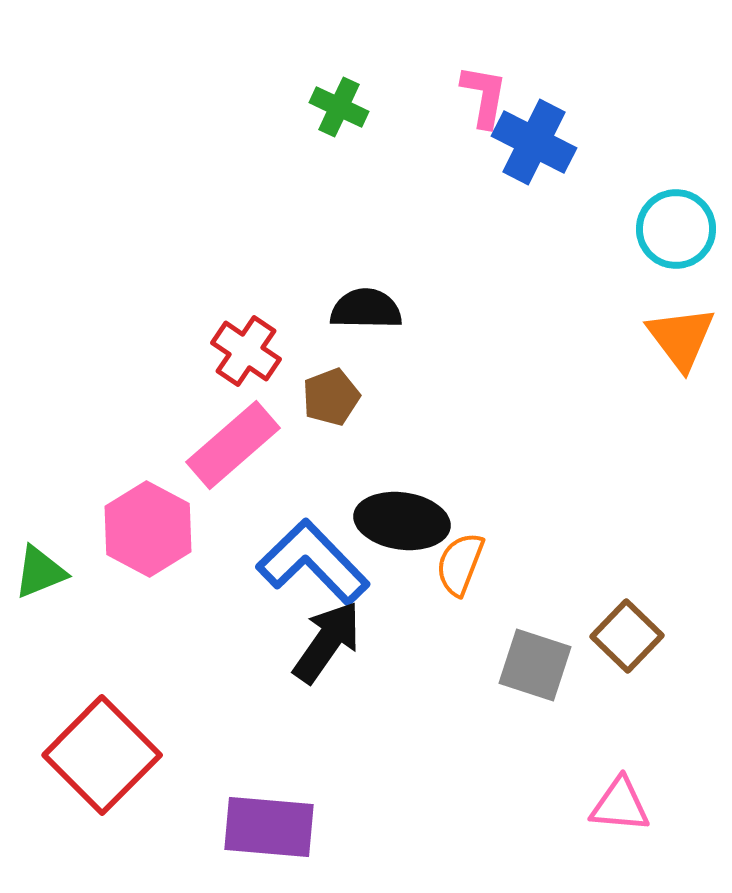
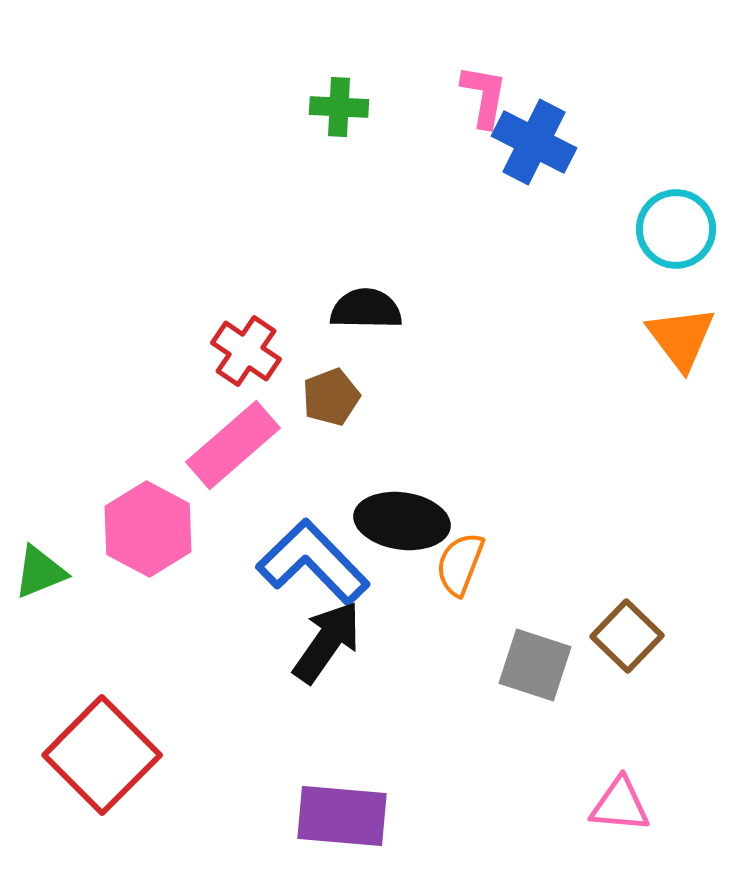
green cross: rotated 22 degrees counterclockwise
purple rectangle: moved 73 px right, 11 px up
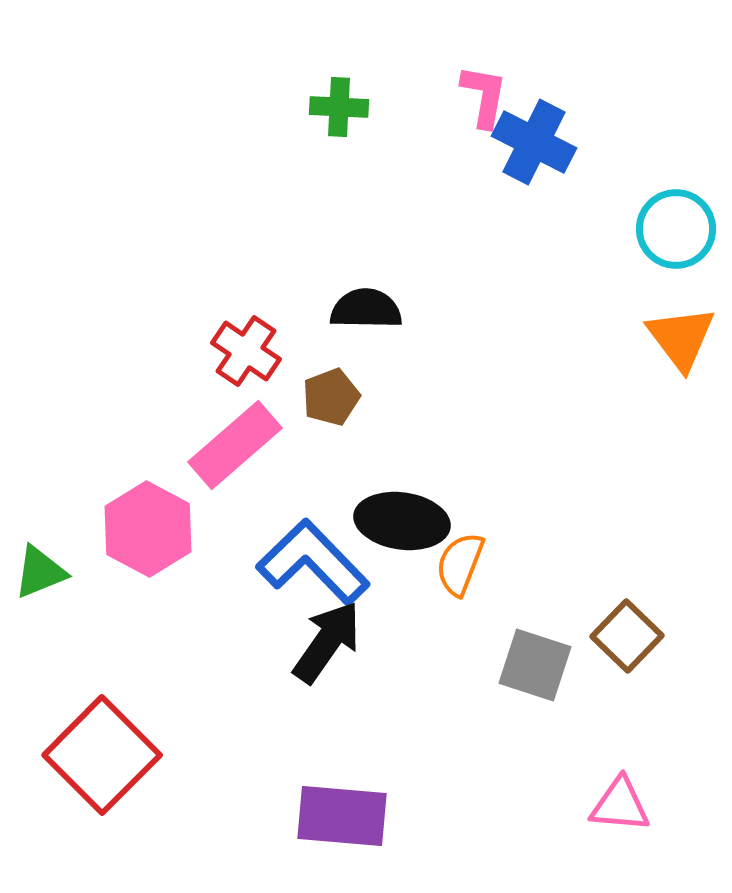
pink rectangle: moved 2 px right
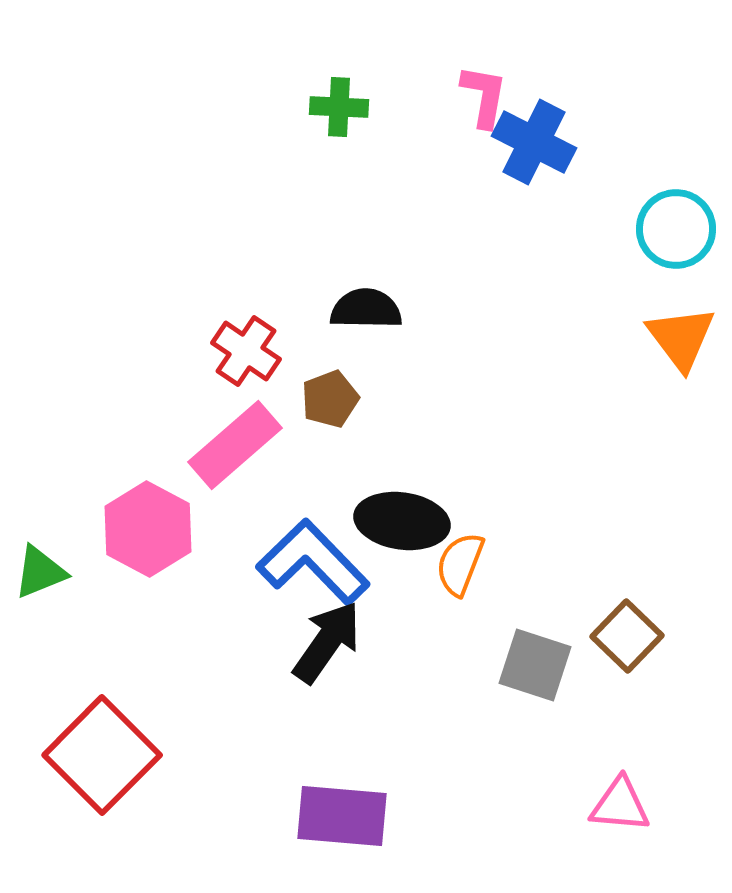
brown pentagon: moved 1 px left, 2 px down
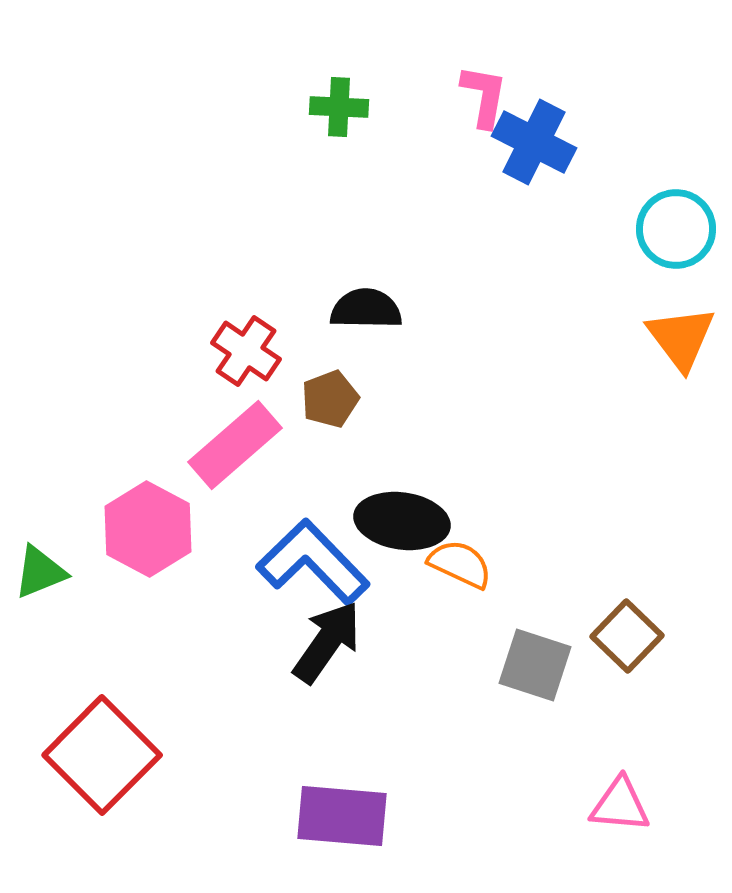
orange semicircle: rotated 94 degrees clockwise
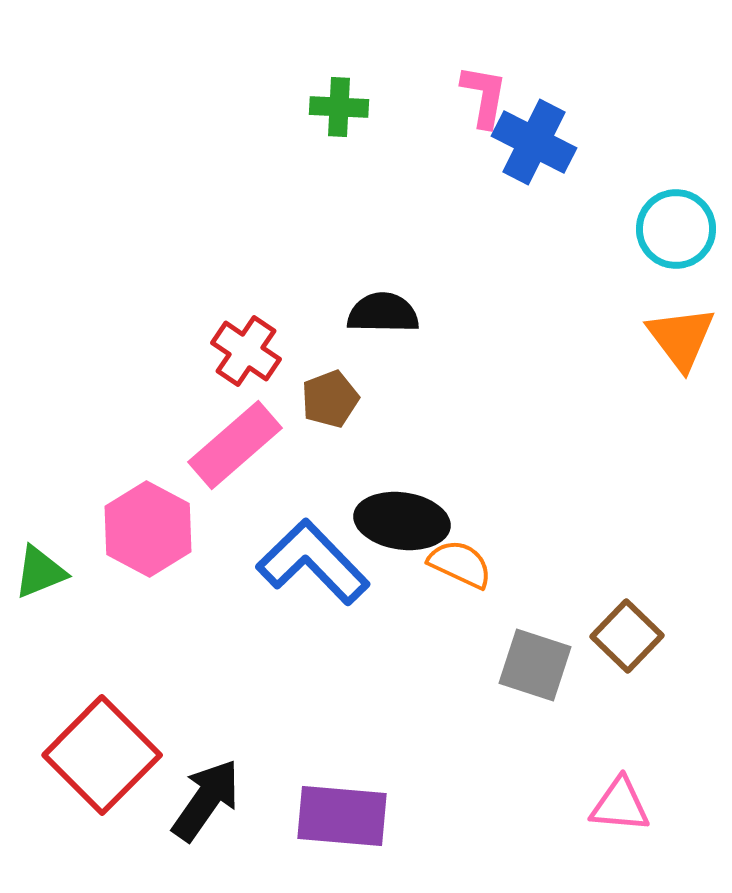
black semicircle: moved 17 px right, 4 px down
black arrow: moved 121 px left, 158 px down
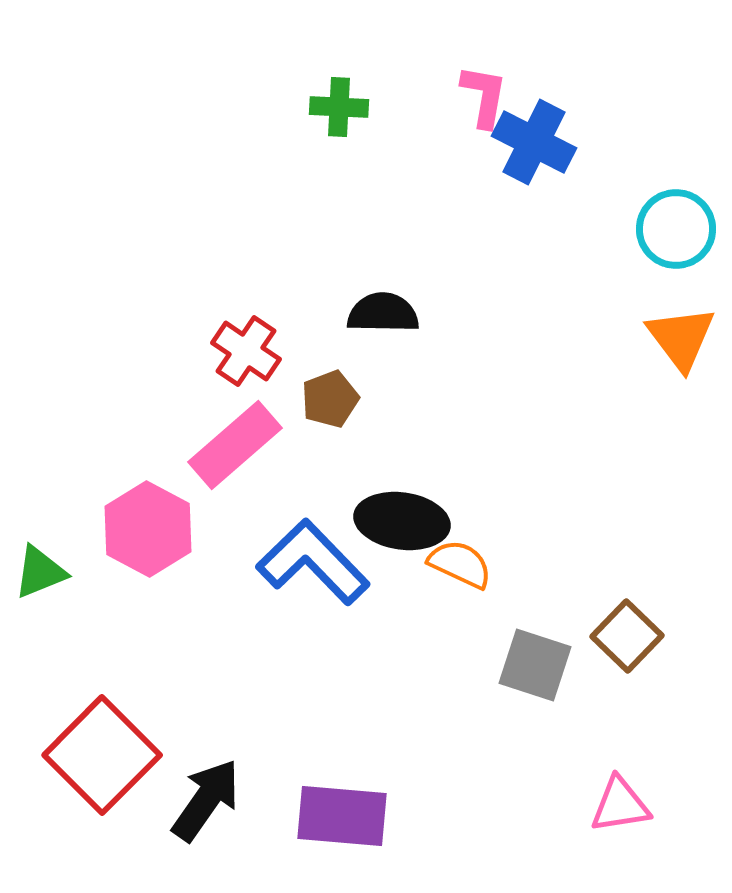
pink triangle: rotated 14 degrees counterclockwise
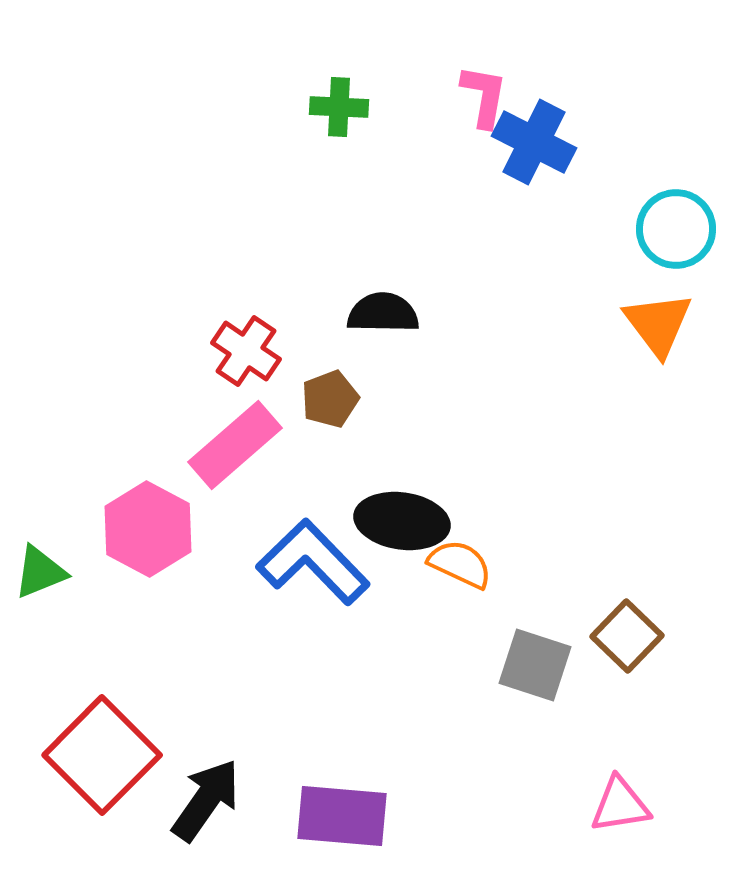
orange triangle: moved 23 px left, 14 px up
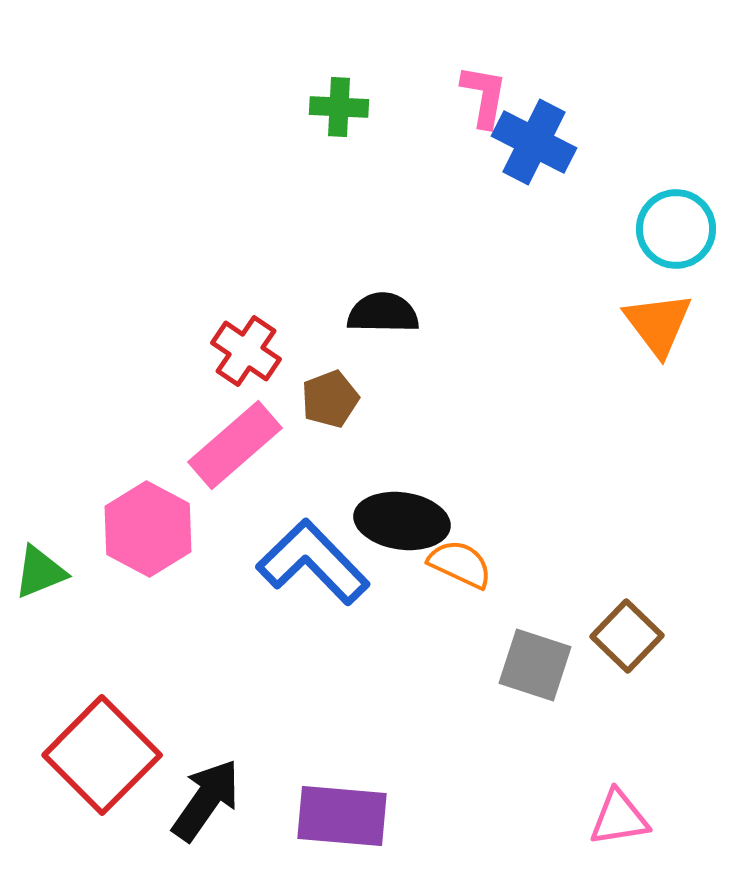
pink triangle: moved 1 px left, 13 px down
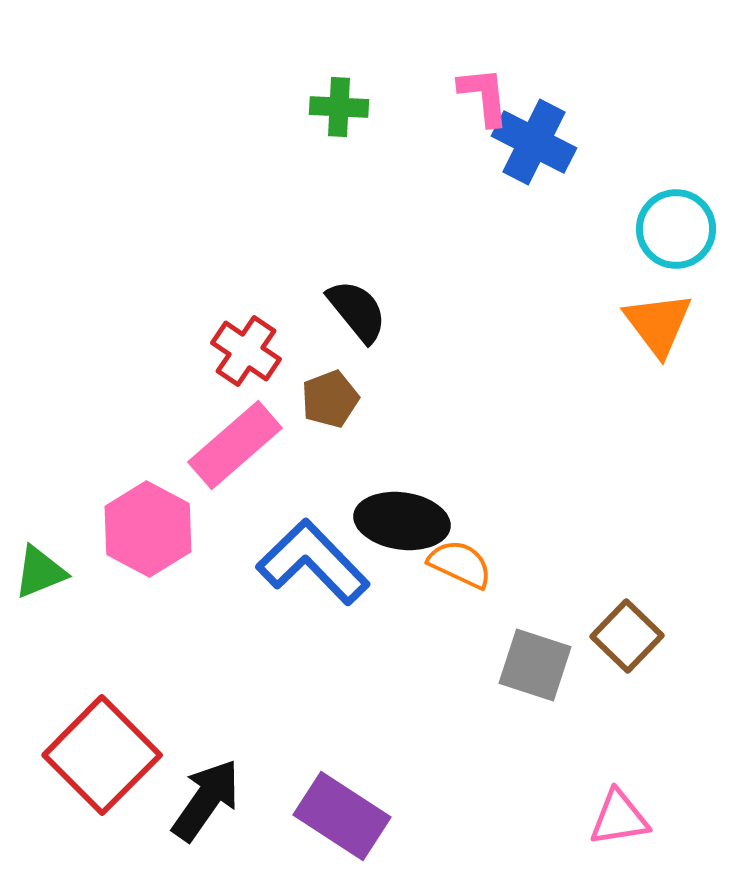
pink L-shape: rotated 16 degrees counterclockwise
black semicircle: moved 26 px left, 2 px up; rotated 50 degrees clockwise
purple rectangle: rotated 28 degrees clockwise
